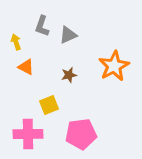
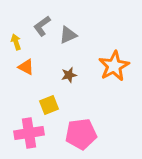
gray L-shape: rotated 35 degrees clockwise
pink cross: moved 1 px right, 1 px up; rotated 8 degrees counterclockwise
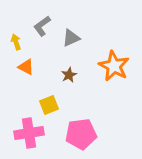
gray triangle: moved 3 px right, 3 px down
orange star: rotated 16 degrees counterclockwise
brown star: rotated 14 degrees counterclockwise
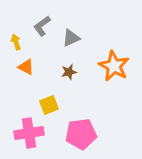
brown star: moved 3 px up; rotated 14 degrees clockwise
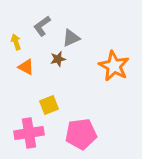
brown star: moved 11 px left, 13 px up
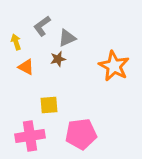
gray triangle: moved 4 px left
yellow square: rotated 18 degrees clockwise
pink cross: moved 1 px right, 3 px down
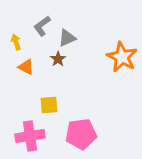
brown star: rotated 21 degrees counterclockwise
orange star: moved 8 px right, 9 px up
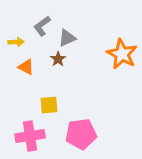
yellow arrow: rotated 105 degrees clockwise
orange star: moved 3 px up
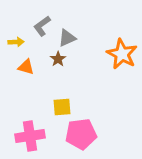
orange triangle: rotated 12 degrees counterclockwise
yellow square: moved 13 px right, 2 px down
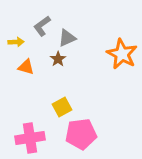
yellow square: rotated 24 degrees counterclockwise
pink cross: moved 2 px down
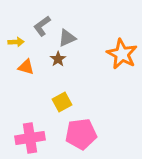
yellow square: moved 5 px up
